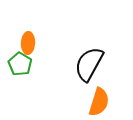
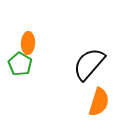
black semicircle: rotated 12 degrees clockwise
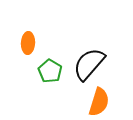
green pentagon: moved 30 px right, 7 px down
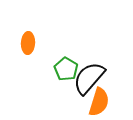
black semicircle: moved 14 px down
green pentagon: moved 16 px right, 2 px up
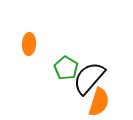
orange ellipse: moved 1 px right, 1 px down
green pentagon: moved 1 px up
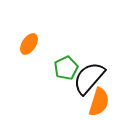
orange ellipse: rotated 30 degrees clockwise
green pentagon: rotated 15 degrees clockwise
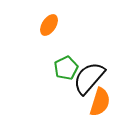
orange ellipse: moved 20 px right, 19 px up
orange semicircle: moved 1 px right
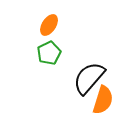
green pentagon: moved 17 px left, 15 px up
orange semicircle: moved 3 px right, 2 px up
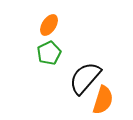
black semicircle: moved 4 px left
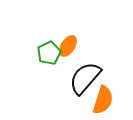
orange ellipse: moved 19 px right, 21 px down
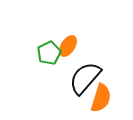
orange semicircle: moved 2 px left, 2 px up
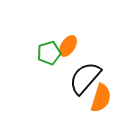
green pentagon: rotated 10 degrees clockwise
